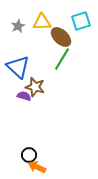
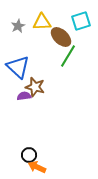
green line: moved 6 px right, 3 px up
purple semicircle: rotated 24 degrees counterclockwise
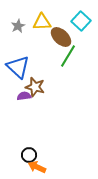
cyan square: rotated 30 degrees counterclockwise
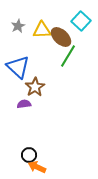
yellow triangle: moved 8 px down
brown star: rotated 24 degrees clockwise
purple semicircle: moved 8 px down
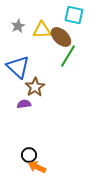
cyan square: moved 7 px left, 6 px up; rotated 30 degrees counterclockwise
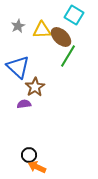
cyan square: rotated 18 degrees clockwise
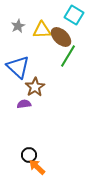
orange arrow: rotated 18 degrees clockwise
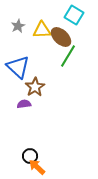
black circle: moved 1 px right, 1 px down
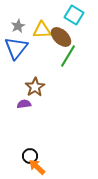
blue triangle: moved 2 px left, 19 px up; rotated 25 degrees clockwise
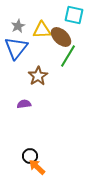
cyan square: rotated 18 degrees counterclockwise
brown star: moved 3 px right, 11 px up
